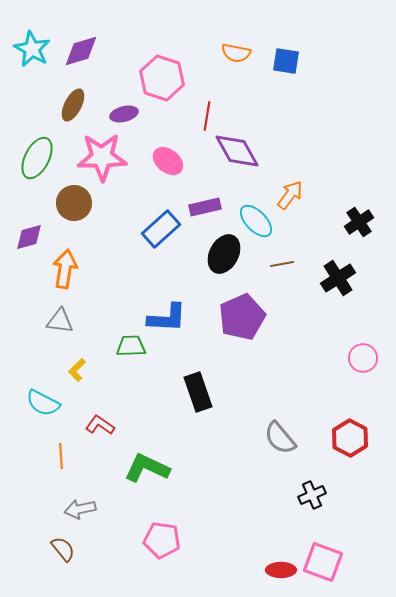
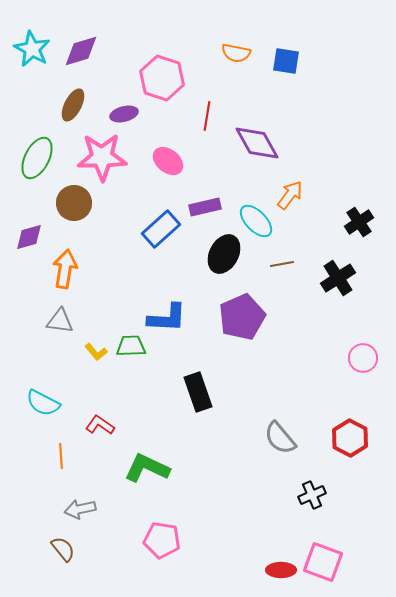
purple diamond at (237, 151): moved 20 px right, 8 px up
yellow L-shape at (77, 370): moved 19 px right, 18 px up; rotated 85 degrees counterclockwise
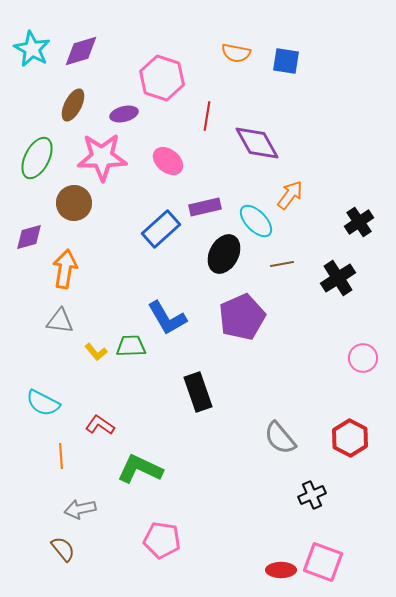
blue L-shape at (167, 318): rotated 57 degrees clockwise
green L-shape at (147, 468): moved 7 px left, 1 px down
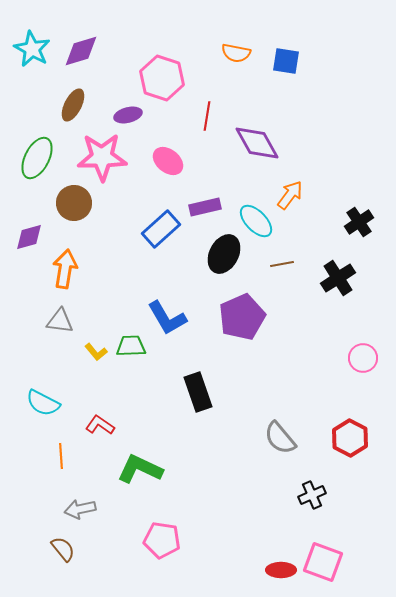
purple ellipse at (124, 114): moved 4 px right, 1 px down
